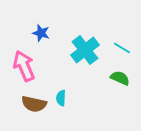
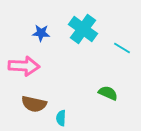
blue star: rotated 12 degrees counterclockwise
cyan cross: moved 2 px left, 21 px up; rotated 16 degrees counterclockwise
pink arrow: rotated 116 degrees clockwise
green semicircle: moved 12 px left, 15 px down
cyan semicircle: moved 20 px down
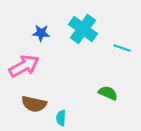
cyan line: rotated 12 degrees counterclockwise
pink arrow: rotated 32 degrees counterclockwise
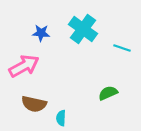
green semicircle: rotated 48 degrees counterclockwise
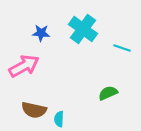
brown semicircle: moved 6 px down
cyan semicircle: moved 2 px left, 1 px down
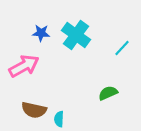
cyan cross: moved 7 px left, 6 px down
cyan line: rotated 66 degrees counterclockwise
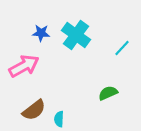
brown semicircle: rotated 50 degrees counterclockwise
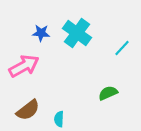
cyan cross: moved 1 px right, 2 px up
brown semicircle: moved 6 px left
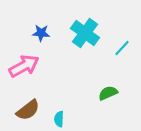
cyan cross: moved 8 px right
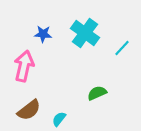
blue star: moved 2 px right, 1 px down
pink arrow: rotated 48 degrees counterclockwise
green semicircle: moved 11 px left
brown semicircle: moved 1 px right
cyan semicircle: rotated 35 degrees clockwise
